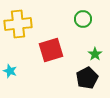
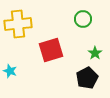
green star: moved 1 px up
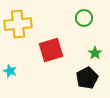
green circle: moved 1 px right, 1 px up
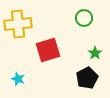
red square: moved 3 px left
cyan star: moved 8 px right, 8 px down
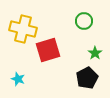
green circle: moved 3 px down
yellow cross: moved 5 px right, 5 px down; rotated 20 degrees clockwise
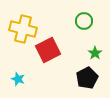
red square: rotated 10 degrees counterclockwise
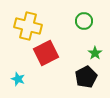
yellow cross: moved 5 px right, 3 px up
red square: moved 2 px left, 3 px down
black pentagon: moved 1 px left, 1 px up
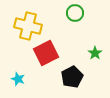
green circle: moved 9 px left, 8 px up
black pentagon: moved 14 px left
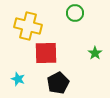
red square: rotated 25 degrees clockwise
black pentagon: moved 14 px left, 6 px down
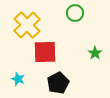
yellow cross: moved 1 px left, 1 px up; rotated 32 degrees clockwise
red square: moved 1 px left, 1 px up
